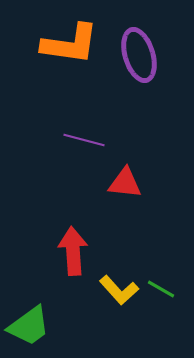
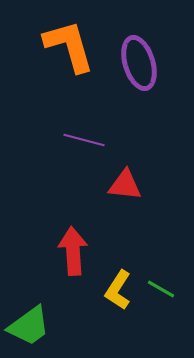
orange L-shape: moved 1 px left, 2 px down; rotated 114 degrees counterclockwise
purple ellipse: moved 8 px down
red triangle: moved 2 px down
yellow L-shape: moved 1 px left; rotated 75 degrees clockwise
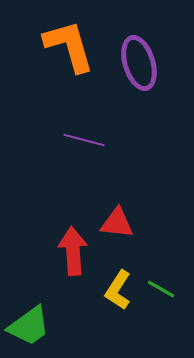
red triangle: moved 8 px left, 38 px down
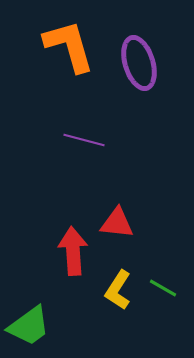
green line: moved 2 px right, 1 px up
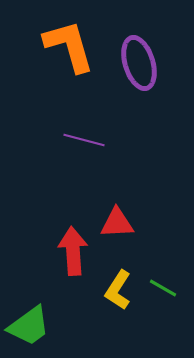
red triangle: rotated 9 degrees counterclockwise
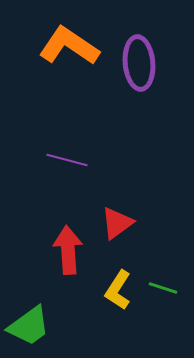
orange L-shape: rotated 40 degrees counterclockwise
purple ellipse: rotated 12 degrees clockwise
purple line: moved 17 px left, 20 px down
red triangle: rotated 33 degrees counterclockwise
red arrow: moved 5 px left, 1 px up
green line: rotated 12 degrees counterclockwise
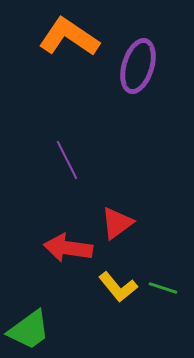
orange L-shape: moved 9 px up
purple ellipse: moved 1 px left, 3 px down; rotated 22 degrees clockwise
purple line: rotated 48 degrees clockwise
red arrow: moved 2 px up; rotated 78 degrees counterclockwise
yellow L-shape: moved 3 px up; rotated 72 degrees counterclockwise
green trapezoid: moved 4 px down
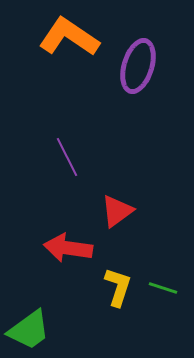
purple line: moved 3 px up
red triangle: moved 12 px up
yellow L-shape: rotated 123 degrees counterclockwise
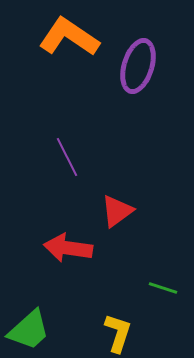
yellow L-shape: moved 46 px down
green trapezoid: rotated 6 degrees counterclockwise
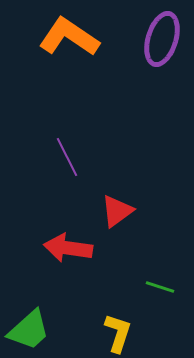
purple ellipse: moved 24 px right, 27 px up
green line: moved 3 px left, 1 px up
